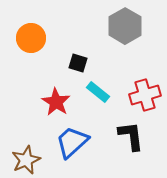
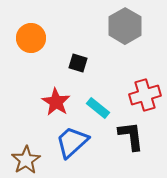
cyan rectangle: moved 16 px down
brown star: rotated 8 degrees counterclockwise
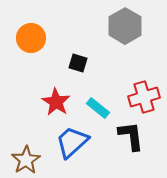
red cross: moved 1 px left, 2 px down
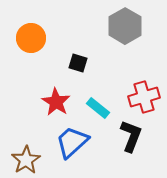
black L-shape: rotated 28 degrees clockwise
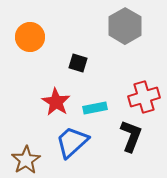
orange circle: moved 1 px left, 1 px up
cyan rectangle: moved 3 px left; rotated 50 degrees counterclockwise
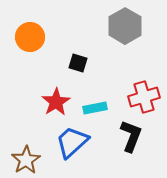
red star: rotated 8 degrees clockwise
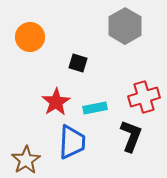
blue trapezoid: rotated 135 degrees clockwise
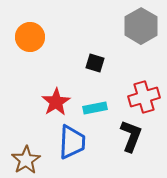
gray hexagon: moved 16 px right
black square: moved 17 px right
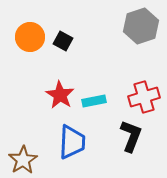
gray hexagon: rotated 12 degrees clockwise
black square: moved 32 px left, 22 px up; rotated 12 degrees clockwise
red star: moved 4 px right, 7 px up; rotated 8 degrees counterclockwise
cyan rectangle: moved 1 px left, 7 px up
brown star: moved 3 px left
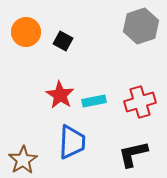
orange circle: moved 4 px left, 5 px up
red cross: moved 4 px left, 5 px down
black L-shape: moved 2 px right, 18 px down; rotated 124 degrees counterclockwise
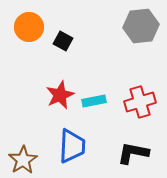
gray hexagon: rotated 12 degrees clockwise
orange circle: moved 3 px right, 5 px up
red star: rotated 16 degrees clockwise
blue trapezoid: moved 4 px down
black L-shape: moved 1 px up; rotated 24 degrees clockwise
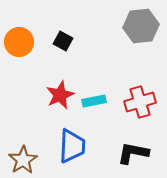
orange circle: moved 10 px left, 15 px down
